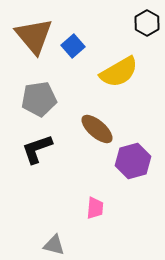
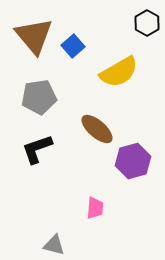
gray pentagon: moved 2 px up
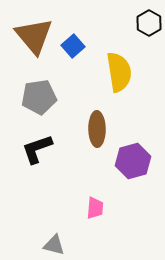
black hexagon: moved 2 px right
yellow semicircle: rotated 69 degrees counterclockwise
brown ellipse: rotated 48 degrees clockwise
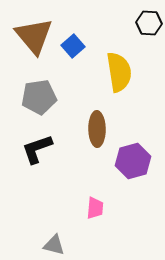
black hexagon: rotated 25 degrees counterclockwise
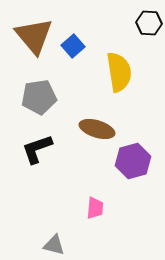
brown ellipse: rotated 72 degrees counterclockwise
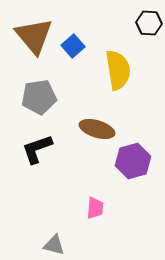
yellow semicircle: moved 1 px left, 2 px up
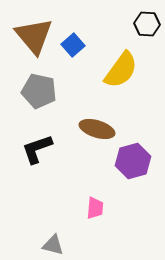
black hexagon: moved 2 px left, 1 px down
blue square: moved 1 px up
yellow semicircle: moved 3 px right; rotated 45 degrees clockwise
gray pentagon: moved 6 px up; rotated 20 degrees clockwise
gray triangle: moved 1 px left
